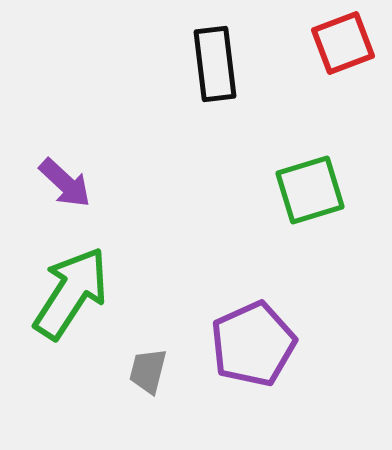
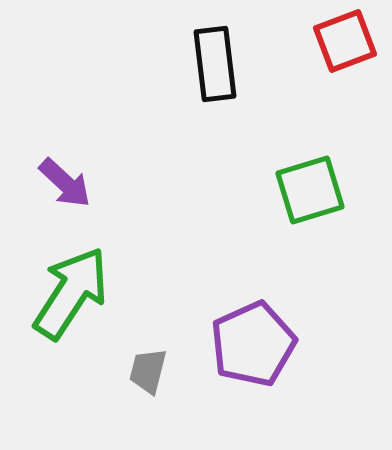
red square: moved 2 px right, 2 px up
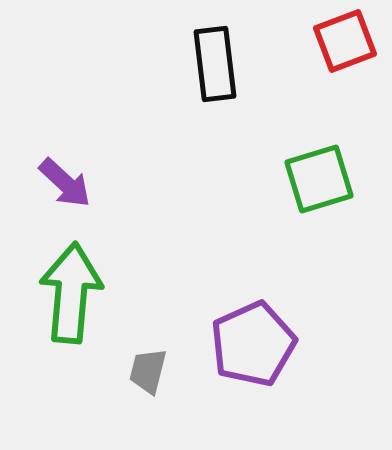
green square: moved 9 px right, 11 px up
green arrow: rotated 28 degrees counterclockwise
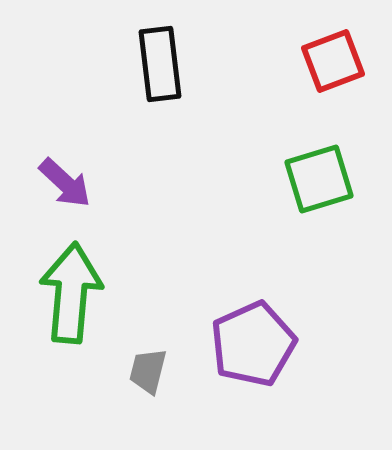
red square: moved 12 px left, 20 px down
black rectangle: moved 55 px left
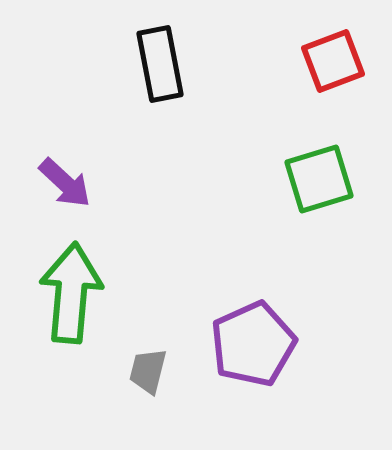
black rectangle: rotated 4 degrees counterclockwise
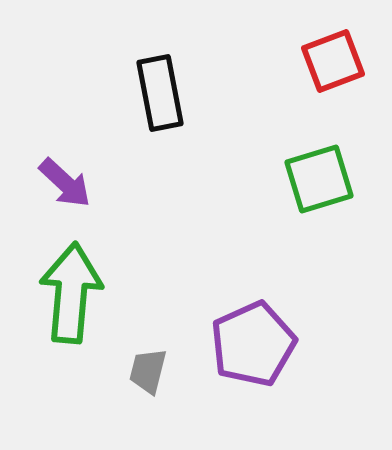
black rectangle: moved 29 px down
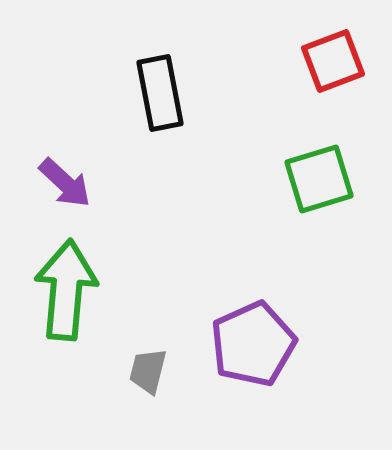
green arrow: moved 5 px left, 3 px up
